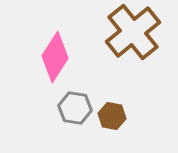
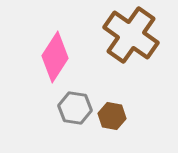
brown cross: moved 2 px left, 3 px down; rotated 16 degrees counterclockwise
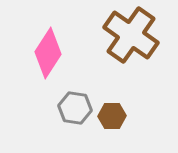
pink diamond: moved 7 px left, 4 px up
brown hexagon: rotated 12 degrees counterclockwise
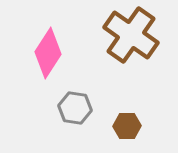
brown hexagon: moved 15 px right, 10 px down
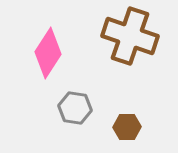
brown cross: moved 1 px left, 1 px down; rotated 16 degrees counterclockwise
brown hexagon: moved 1 px down
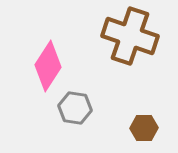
pink diamond: moved 13 px down
brown hexagon: moved 17 px right, 1 px down
